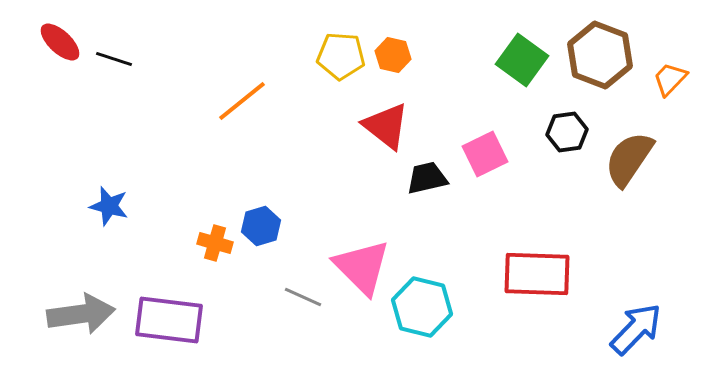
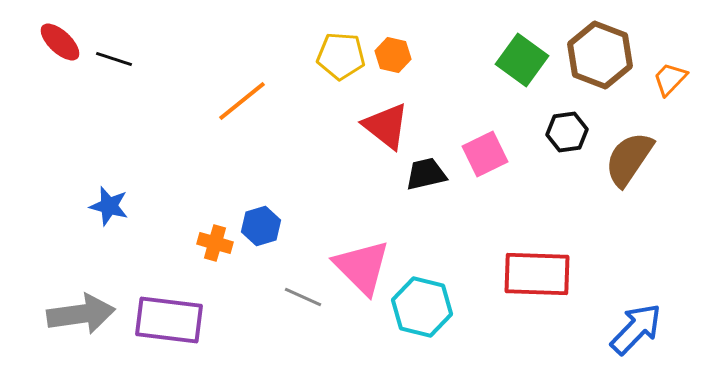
black trapezoid: moved 1 px left, 4 px up
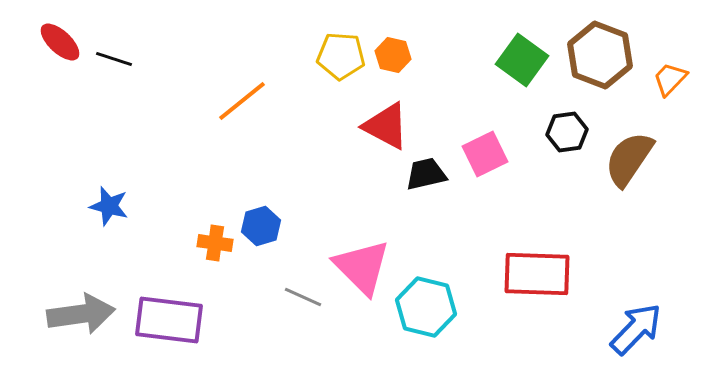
red triangle: rotated 10 degrees counterclockwise
orange cross: rotated 8 degrees counterclockwise
cyan hexagon: moved 4 px right
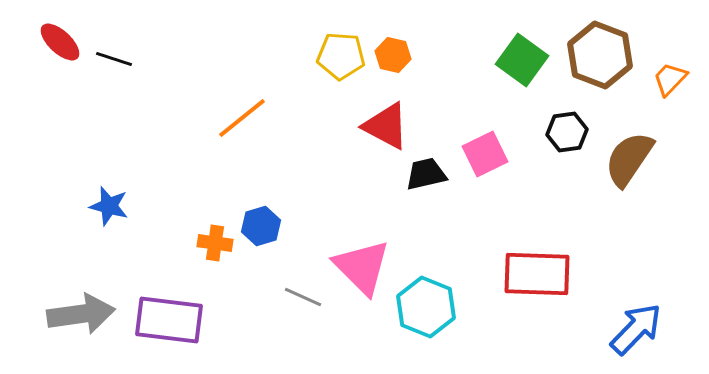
orange line: moved 17 px down
cyan hexagon: rotated 8 degrees clockwise
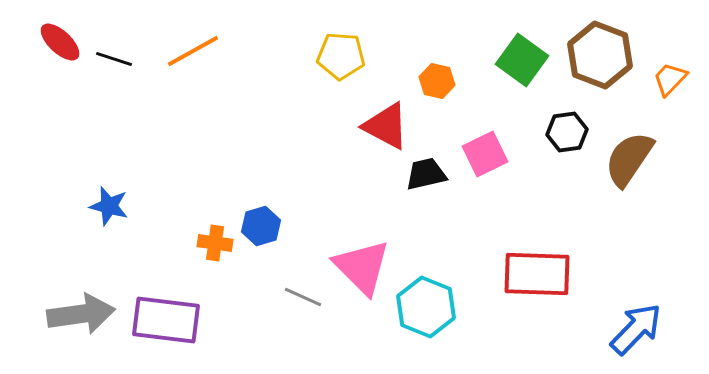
orange hexagon: moved 44 px right, 26 px down
orange line: moved 49 px left, 67 px up; rotated 10 degrees clockwise
purple rectangle: moved 3 px left
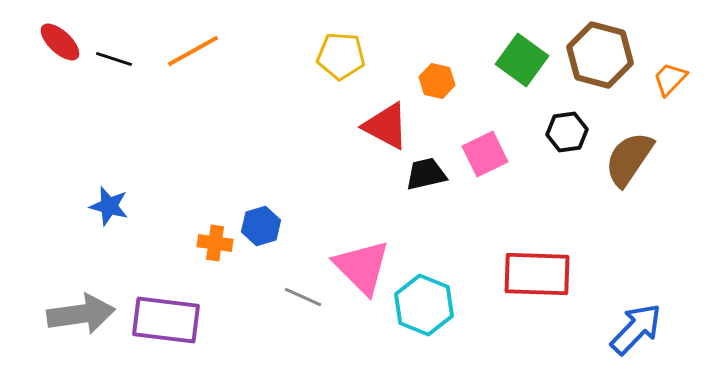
brown hexagon: rotated 6 degrees counterclockwise
cyan hexagon: moved 2 px left, 2 px up
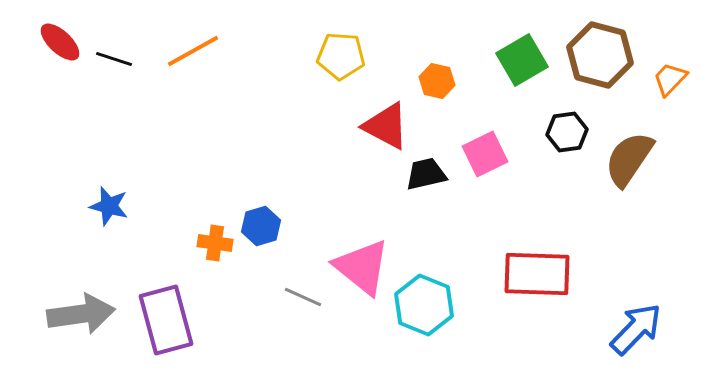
green square: rotated 24 degrees clockwise
pink triangle: rotated 6 degrees counterclockwise
purple rectangle: rotated 68 degrees clockwise
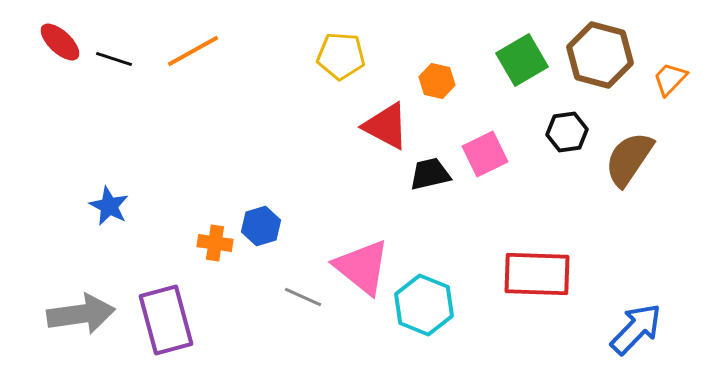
black trapezoid: moved 4 px right
blue star: rotated 12 degrees clockwise
